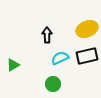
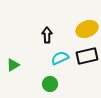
green circle: moved 3 px left
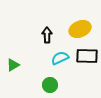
yellow ellipse: moved 7 px left
black rectangle: rotated 15 degrees clockwise
green circle: moved 1 px down
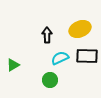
green circle: moved 5 px up
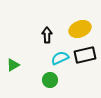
black rectangle: moved 2 px left, 1 px up; rotated 15 degrees counterclockwise
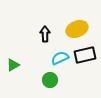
yellow ellipse: moved 3 px left
black arrow: moved 2 px left, 1 px up
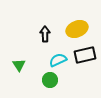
cyan semicircle: moved 2 px left, 2 px down
green triangle: moved 6 px right; rotated 32 degrees counterclockwise
